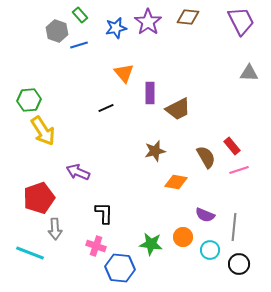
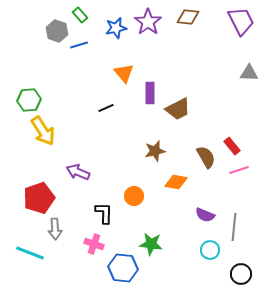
orange circle: moved 49 px left, 41 px up
pink cross: moved 2 px left, 2 px up
black circle: moved 2 px right, 10 px down
blue hexagon: moved 3 px right
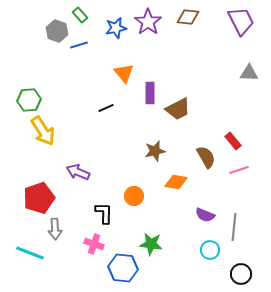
red rectangle: moved 1 px right, 5 px up
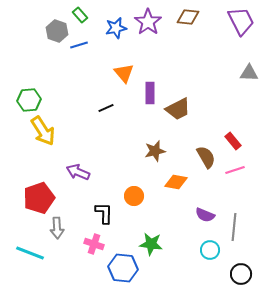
pink line: moved 4 px left
gray arrow: moved 2 px right, 1 px up
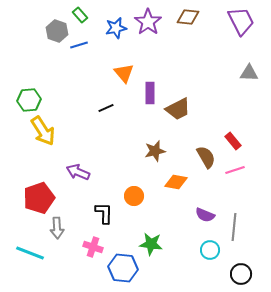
pink cross: moved 1 px left, 3 px down
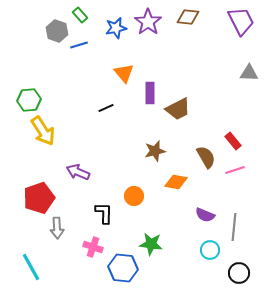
cyan line: moved 1 px right, 14 px down; rotated 40 degrees clockwise
black circle: moved 2 px left, 1 px up
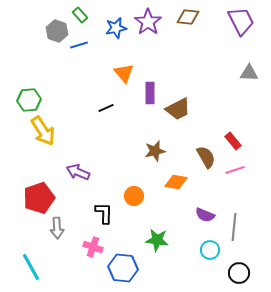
green star: moved 6 px right, 4 px up
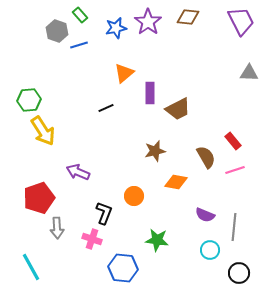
orange triangle: rotated 30 degrees clockwise
black L-shape: rotated 20 degrees clockwise
pink cross: moved 1 px left, 8 px up
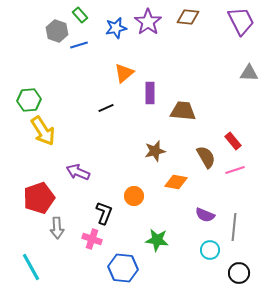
brown trapezoid: moved 5 px right, 2 px down; rotated 148 degrees counterclockwise
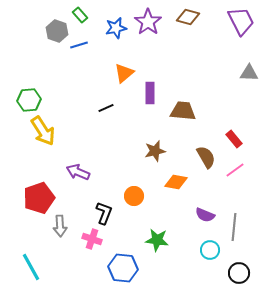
brown diamond: rotated 10 degrees clockwise
red rectangle: moved 1 px right, 2 px up
pink line: rotated 18 degrees counterclockwise
gray arrow: moved 3 px right, 2 px up
